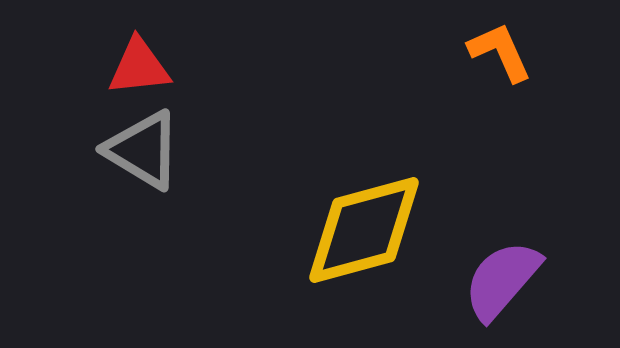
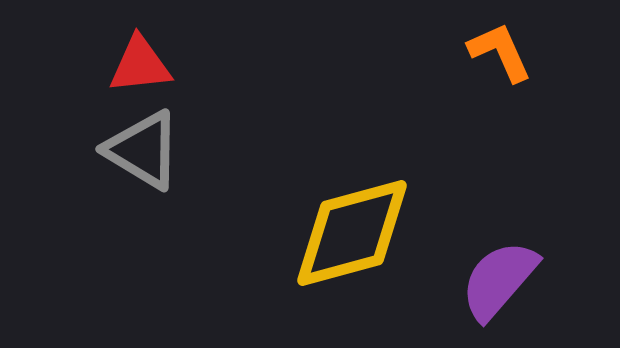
red triangle: moved 1 px right, 2 px up
yellow diamond: moved 12 px left, 3 px down
purple semicircle: moved 3 px left
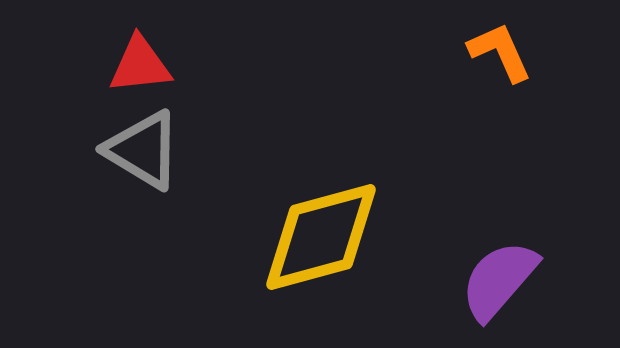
yellow diamond: moved 31 px left, 4 px down
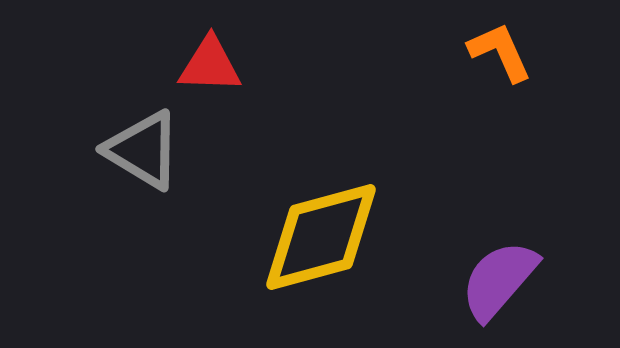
red triangle: moved 70 px right; rotated 8 degrees clockwise
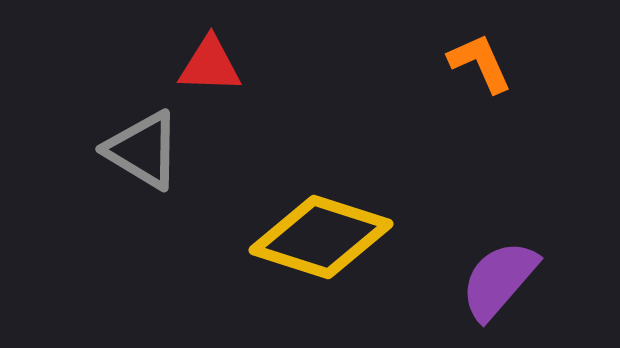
orange L-shape: moved 20 px left, 11 px down
yellow diamond: rotated 33 degrees clockwise
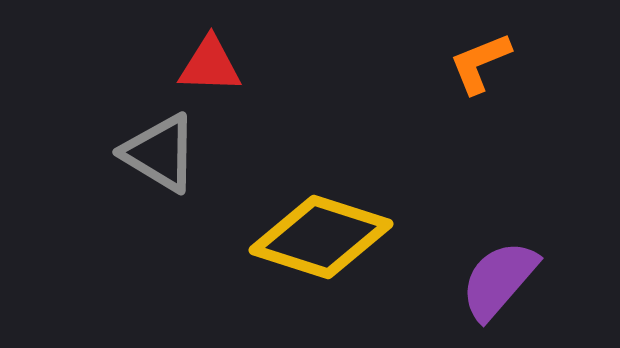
orange L-shape: rotated 88 degrees counterclockwise
gray triangle: moved 17 px right, 3 px down
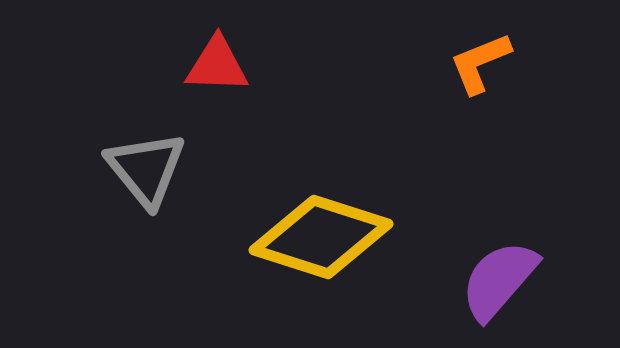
red triangle: moved 7 px right
gray triangle: moved 14 px left, 16 px down; rotated 20 degrees clockwise
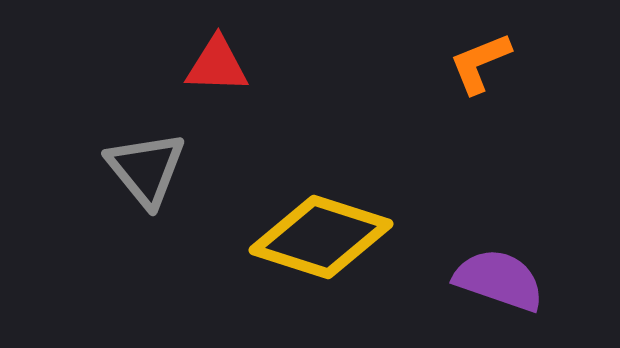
purple semicircle: rotated 68 degrees clockwise
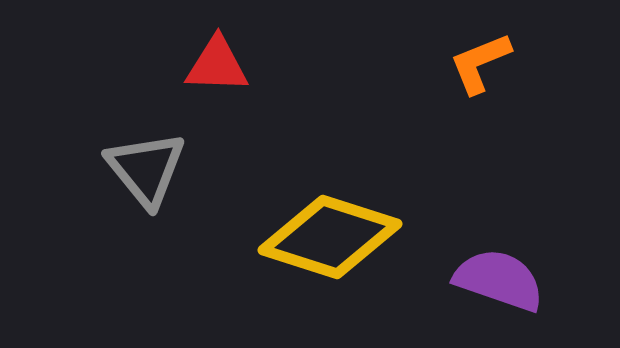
yellow diamond: moved 9 px right
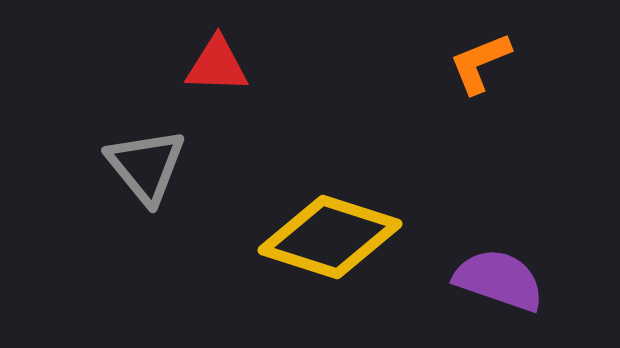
gray triangle: moved 3 px up
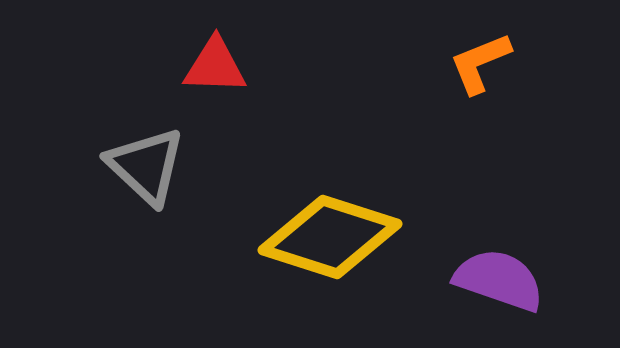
red triangle: moved 2 px left, 1 px down
gray triangle: rotated 8 degrees counterclockwise
